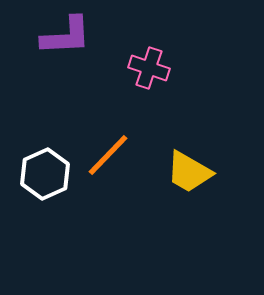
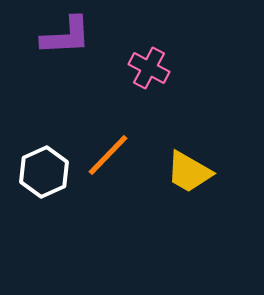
pink cross: rotated 9 degrees clockwise
white hexagon: moved 1 px left, 2 px up
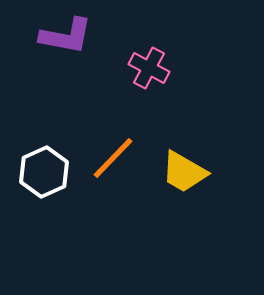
purple L-shape: rotated 14 degrees clockwise
orange line: moved 5 px right, 3 px down
yellow trapezoid: moved 5 px left
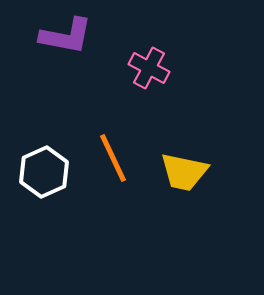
orange line: rotated 69 degrees counterclockwise
yellow trapezoid: rotated 18 degrees counterclockwise
